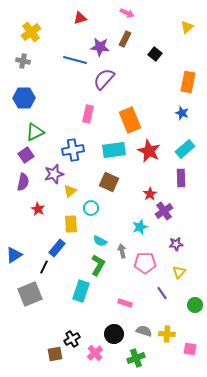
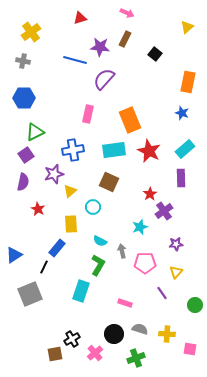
cyan circle at (91, 208): moved 2 px right, 1 px up
yellow triangle at (179, 272): moved 3 px left
gray semicircle at (144, 331): moved 4 px left, 2 px up
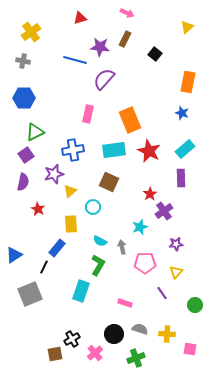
gray arrow at (122, 251): moved 4 px up
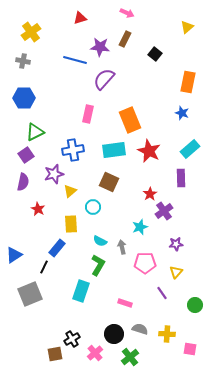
cyan rectangle at (185, 149): moved 5 px right
green cross at (136, 358): moved 6 px left, 1 px up; rotated 18 degrees counterclockwise
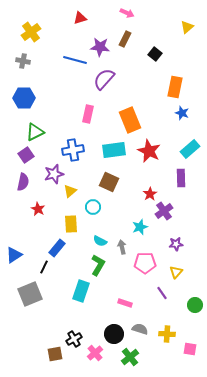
orange rectangle at (188, 82): moved 13 px left, 5 px down
black cross at (72, 339): moved 2 px right
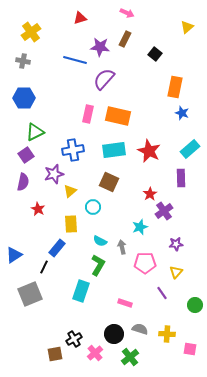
orange rectangle at (130, 120): moved 12 px left, 4 px up; rotated 55 degrees counterclockwise
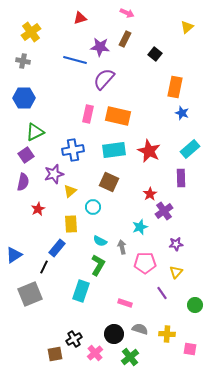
red star at (38, 209): rotated 16 degrees clockwise
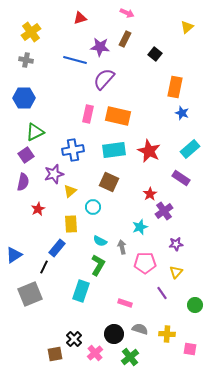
gray cross at (23, 61): moved 3 px right, 1 px up
purple rectangle at (181, 178): rotated 54 degrees counterclockwise
black cross at (74, 339): rotated 14 degrees counterclockwise
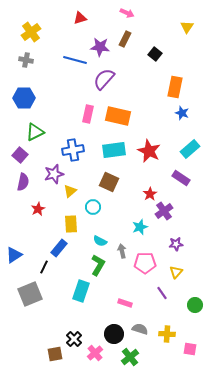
yellow triangle at (187, 27): rotated 16 degrees counterclockwise
purple square at (26, 155): moved 6 px left; rotated 14 degrees counterclockwise
gray arrow at (122, 247): moved 4 px down
blue rectangle at (57, 248): moved 2 px right
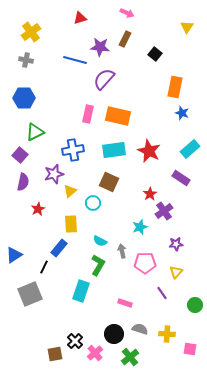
cyan circle at (93, 207): moved 4 px up
black cross at (74, 339): moved 1 px right, 2 px down
